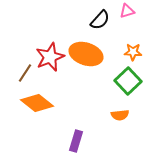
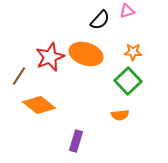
brown line: moved 6 px left, 3 px down
orange diamond: moved 2 px right, 2 px down
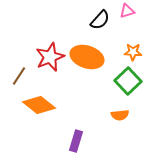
orange ellipse: moved 1 px right, 3 px down
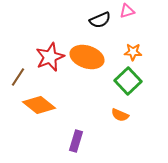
black semicircle: rotated 25 degrees clockwise
brown line: moved 1 px left, 1 px down
orange semicircle: rotated 30 degrees clockwise
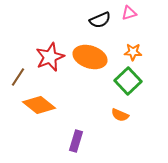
pink triangle: moved 2 px right, 2 px down
orange ellipse: moved 3 px right
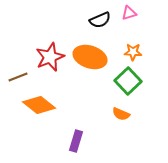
brown line: rotated 36 degrees clockwise
orange semicircle: moved 1 px right, 1 px up
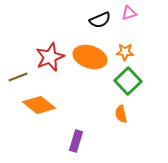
orange star: moved 8 px left
orange semicircle: rotated 54 degrees clockwise
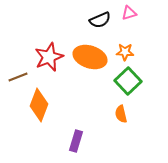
red star: moved 1 px left
orange diamond: rotated 72 degrees clockwise
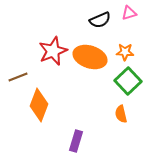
red star: moved 4 px right, 6 px up
